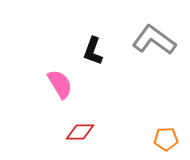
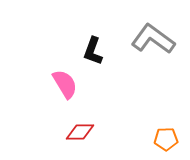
gray L-shape: moved 1 px left, 1 px up
pink semicircle: moved 5 px right
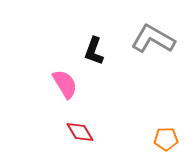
gray L-shape: rotated 6 degrees counterclockwise
black L-shape: moved 1 px right
red diamond: rotated 60 degrees clockwise
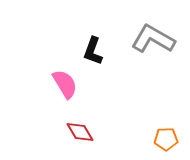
black L-shape: moved 1 px left
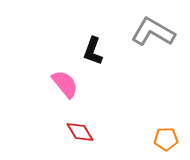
gray L-shape: moved 7 px up
pink semicircle: rotated 8 degrees counterclockwise
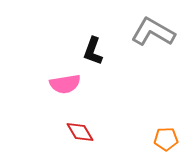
pink semicircle: rotated 120 degrees clockwise
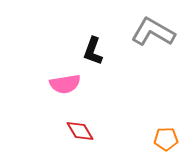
red diamond: moved 1 px up
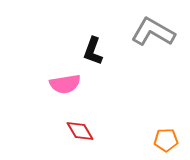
orange pentagon: moved 1 px down
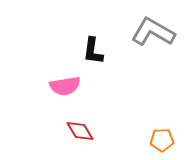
black L-shape: rotated 12 degrees counterclockwise
pink semicircle: moved 2 px down
orange pentagon: moved 4 px left
